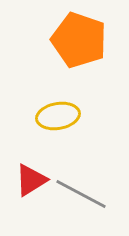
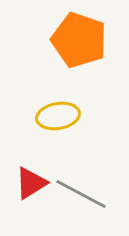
red triangle: moved 3 px down
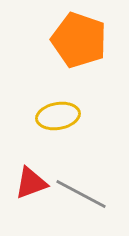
red triangle: rotated 12 degrees clockwise
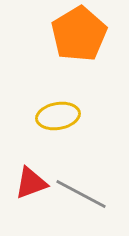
orange pentagon: moved 6 px up; rotated 22 degrees clockwise
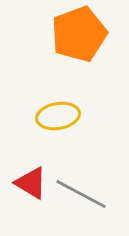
orange pentagon: rotated 10 degrees clockwise
red triangle: rotated 51 degrees clockwise
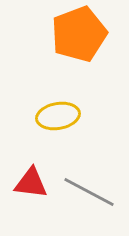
red triangle: rotated 24 degrees counterclockwise
gray line: moved 8 px right, 2 px up
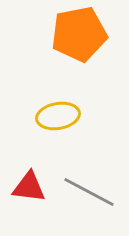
orange pentagon: rotated 10 degrees clockwise
red triangle: moved 2 px left, 4 px down
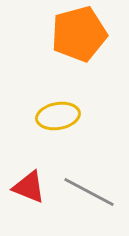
orange pentagon: rotated 4 degrees counterclockwise
red triangle: rotated 15 degrees clockwise
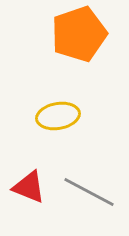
orange pentagon: rotated 4 degrees counterclockwise
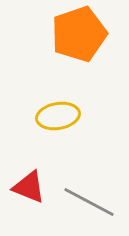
gray line: moved 10 px down
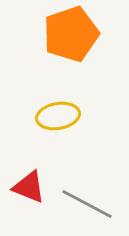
orange pentagon: moved 8 px left
gray line: moved 2 px left, 2 px down
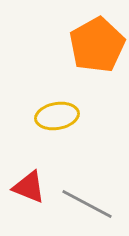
orange pentagon: moved 26 px right, 11 px down; rotated 10 degrees counterclockwise
yellow ellipse: moved 1 px left
